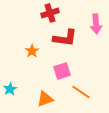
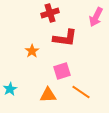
pink arrow: moved 7 px up; rotated 30 degrees clockwise
orange triangle: moved 3 px right, 4 px up; rotated 18 degrees clockwise
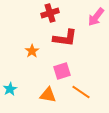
pink arrow: rotated 12 degrees clockwise
orange triangle: rotated 12 degrees clockwise
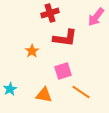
pink square: moved 1 px right
orange triangle: moved 4 px left
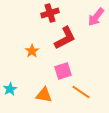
red L-shape: rotated 35 degrees counterclockwise
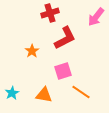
cyan star: moved 2 px right, 4 px down
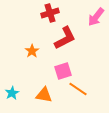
orange line: moved 3 px left, 3 px up
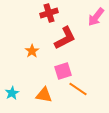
red cross: moved 1 px left
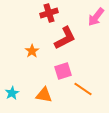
orange line: moved 5 px right
